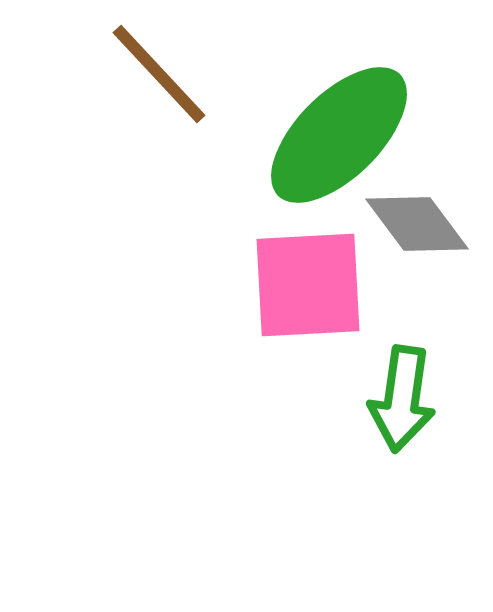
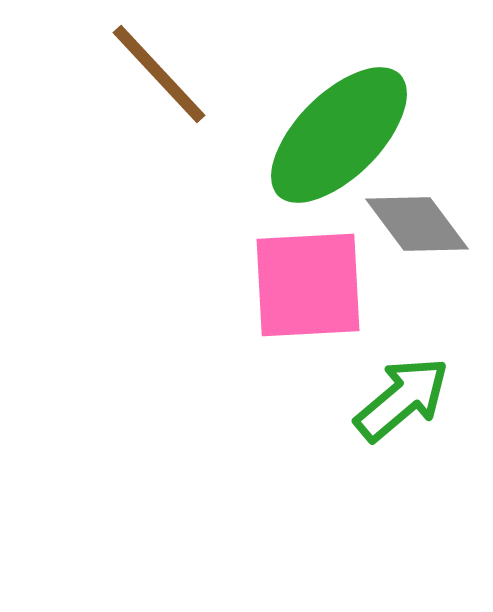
green arrow: rotated 138 degrees counterclockwise
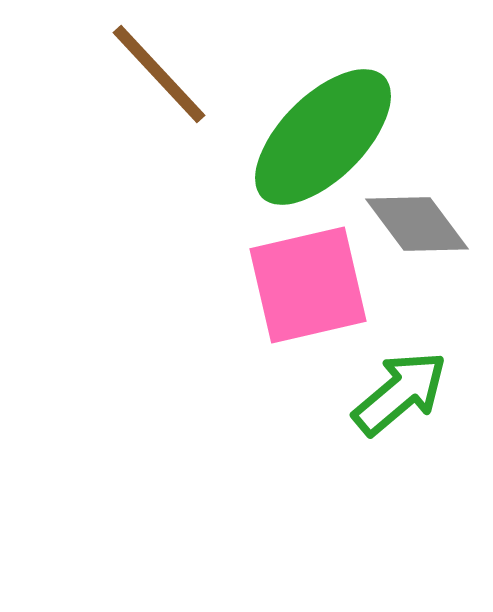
green ellipse: moved 16 px left, 2 px down
pink square: rotated 10 degrees counterclockwise
green arrow: moved 2 px left, 6 px up
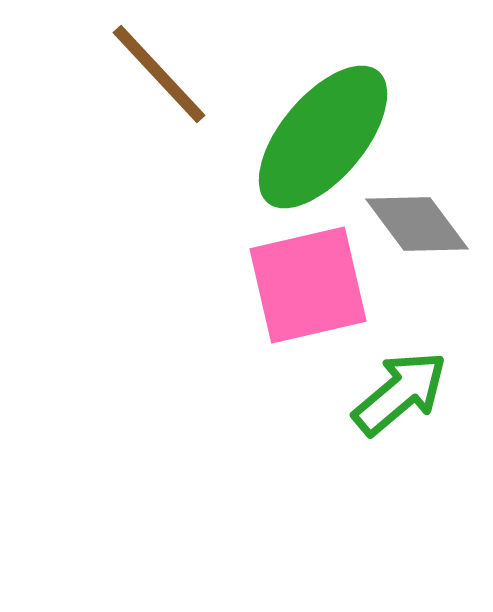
green ellipse: rotated 5 degrees counterclockwise
